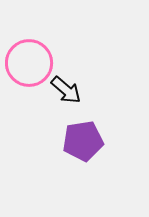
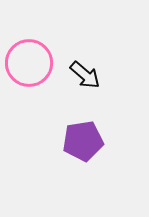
black arrow: moved 19 px right, 15 px up
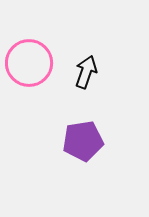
black arrow: moved 1 px right, 3 px up; rotated 112 degrees counterclockwise
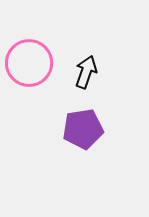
purple pentagon: moved 12 px up
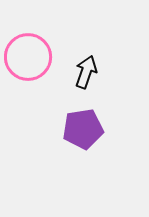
pink circle: moved 1 px left, 6 px up
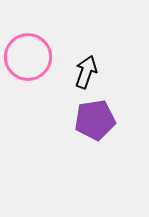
purple pentagon: moved 12 px right, 9 px up
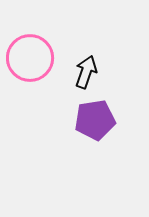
pink circle: moved 2 px right, 1 px down
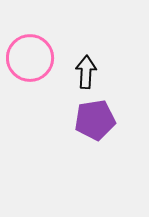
black arrow: rotated 16 degrees counterclockwise
